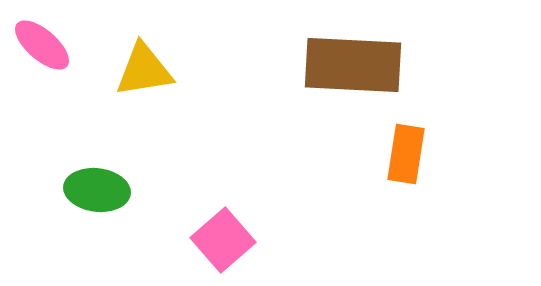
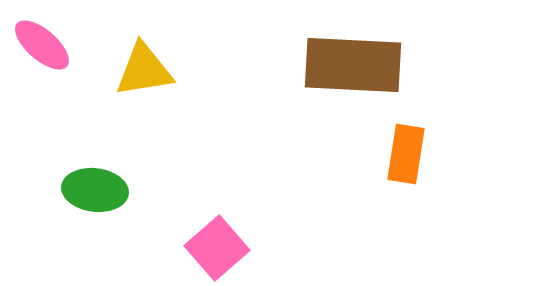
green ellipse: moved 2 px left
pink square: moved 6 px left, 8 px down
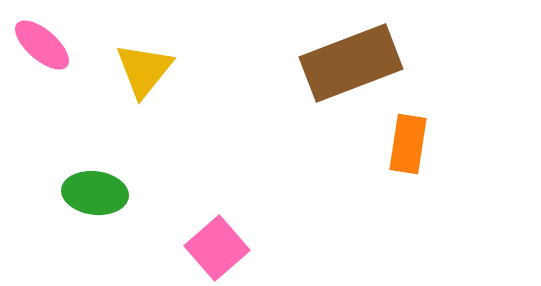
brown rectangle: moved 2 px left, 2 px up; rotated 24 degrees counterclockwise
yellow triangle: rotated 42 degrees counterclockwise
orange rectangle: moved 2 px right, 10 px up
green ellipse: moved 3 px down
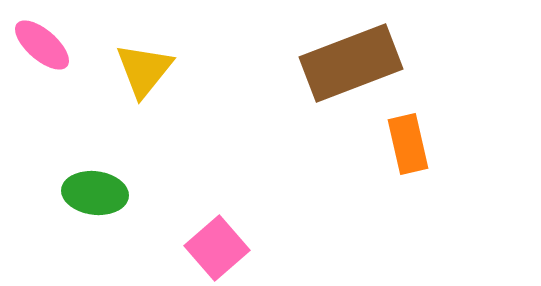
orange rectangle: rotated 22 degrees counterclockwise
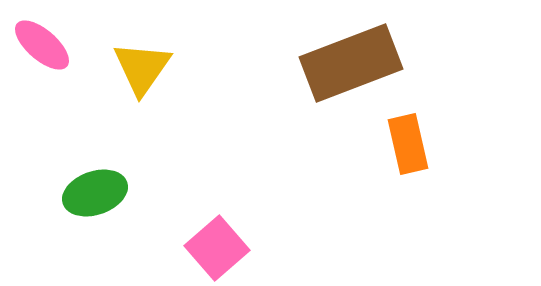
yellow triangle: moved 2 px left, 2 px up; rotated 4 degrees counterclockwise
green ellipse: rotated 26 degrees counterclockwise
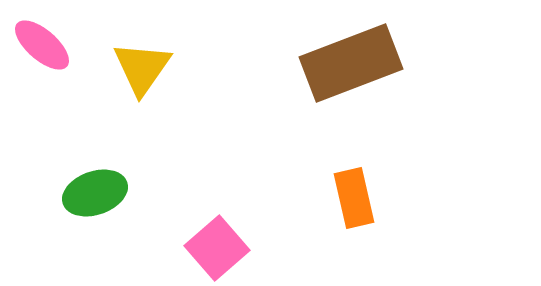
orange rectangle: moved 54 px left, 54 px down
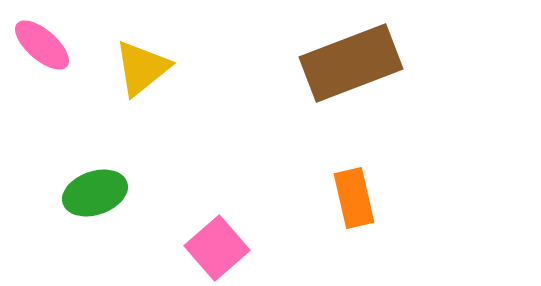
yellow triangle: rotated 16 degrees clockwise
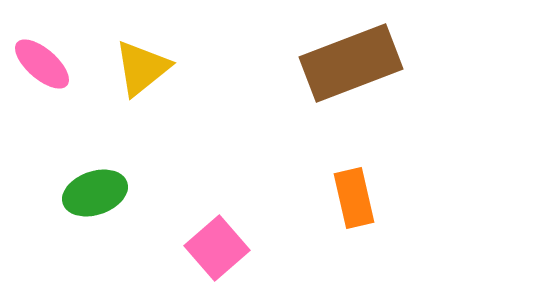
pink ellipse: moved 19 px down
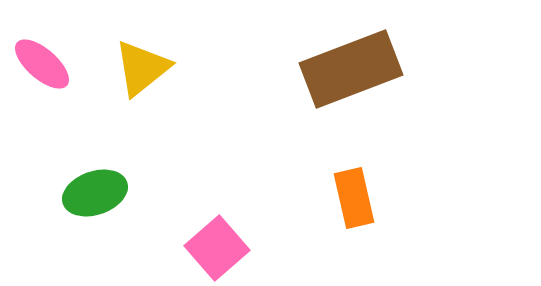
brown rectangle: moved 6 px down
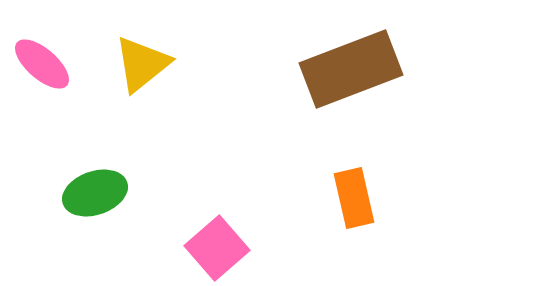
yellow triangle: moved 4 px up
